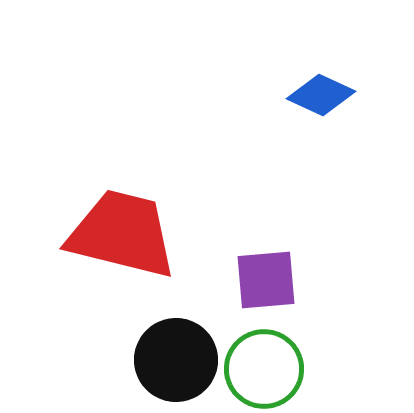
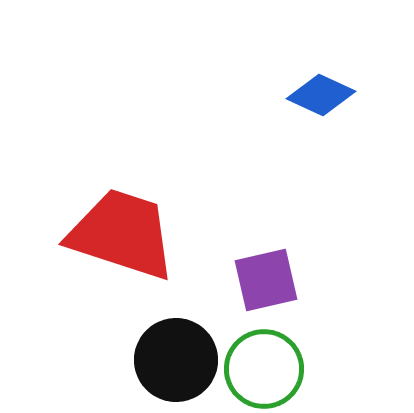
red trapezoid: rotated 4 degrees clockwise
purple square: rotated 8 degrees counterclockwise
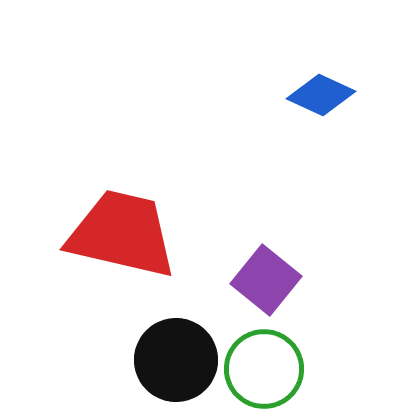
red trapezoid: rotated 5 degrees counterclockwise
purple square: rotated 38 degrees counterclockwise
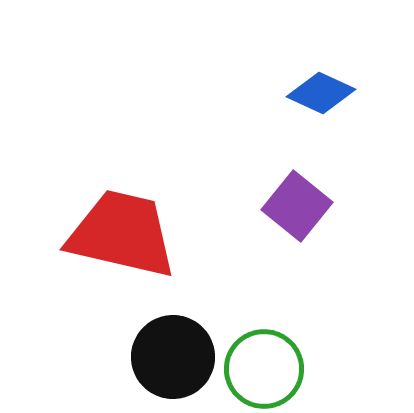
blue diamond: moved 2 px up
purple square: moved 31 px right, 74 px up
black circle: moved 3 px left, 3 px up
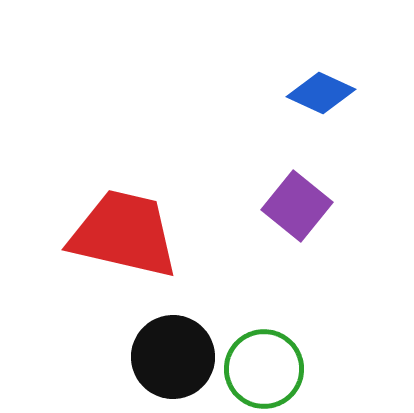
red trapezoid: moved 2 px right
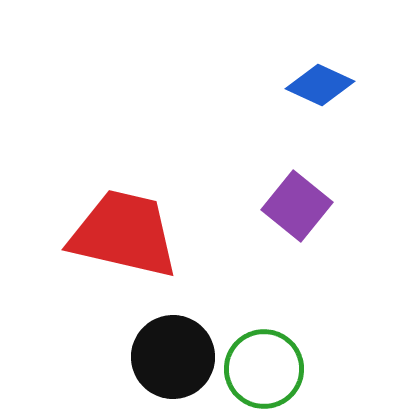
blue diamond: moved 1 px left, 8 px up
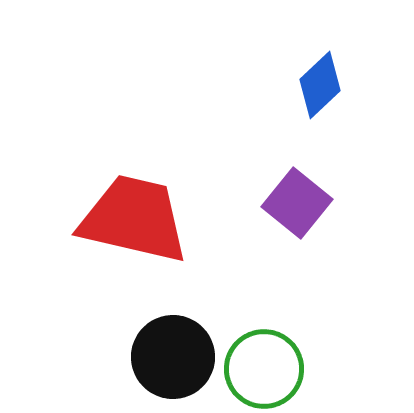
blue diamond: rotated 68 degrees counterclockwise
purple square: moved 3 px up
red trapezoid: moved 10 px right, 15 px up
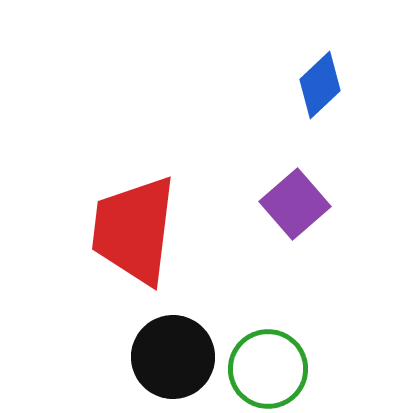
purple square: moved 2 px left, 1 px down; rotated 10 degrees clockwise
red trapezoid: moved 11 px down; rotated 96 degrees counterclockwise
green circle: moved 4 px right
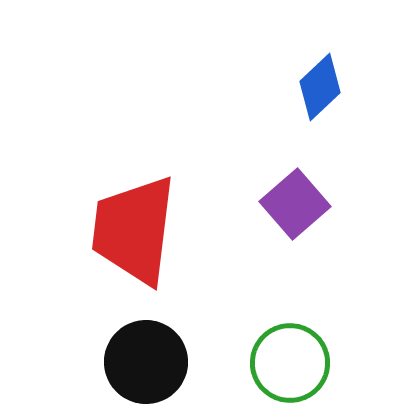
blue diamond: moved 2 px down
black circle: moved 27 px left, 5 px down
green circle: moved 22 px right, 6 px up
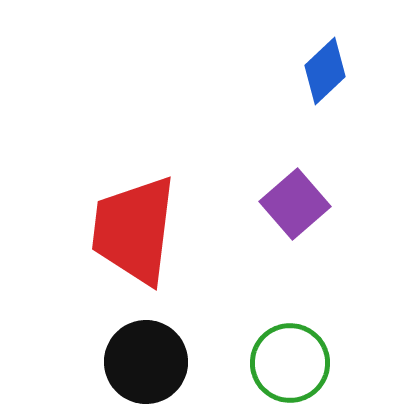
blue diamond: moved 5 px right, 16 px up
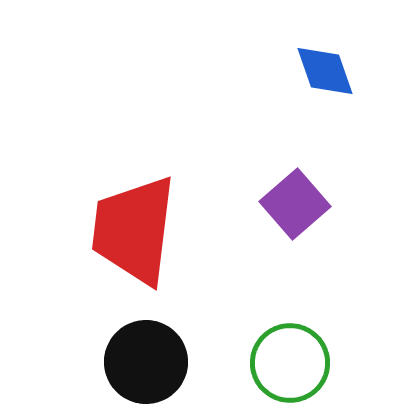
blue diamond: rotated 66 degrees counterclockwise
